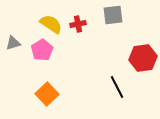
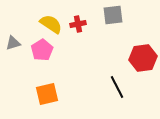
orange square: rotated 30 degrees clockwise
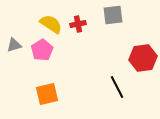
gray triangle: moved 1 px right, 2 px down
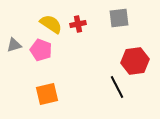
gray square: moved 6 px right, 3 px down
pink pentagon: moved 1 px left; rotated 20 degrees counterclockwise
red hexagon: moved 8 px left, 3 px down
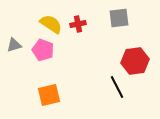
pink pentagon: moved 2 px right
orange square: moved 2 px right, 1 px down
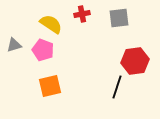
red cross: moved 4 px right, 10 px up
black line: rotated 45 degrees clockwise
orange square: moved 1 px right, 9 px up
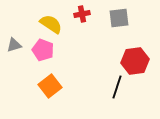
orange square: rotated 25 degrees counterclockwise
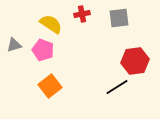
black line: rotated 40 degrees clockwise
